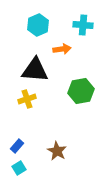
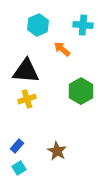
orange arrow: rotated 132 degrees counterclockwise
black triangle: moved 9 px left, 1 px down
green hexagon: rotated 20 degrees counterclockwise
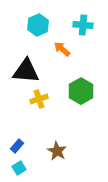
yellow cross: moved 12 px right
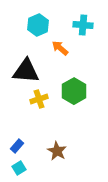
orange arrow: moved 2 px left, 1 px up
green hexagon: moved 7 px left
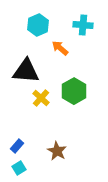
yellow cross: moved 2 px right, 1 px up; rotated 30 degrees counterclockwise
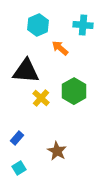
blue rectangle: moved 8 px up
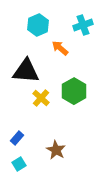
cyan cross: rotated 24 degrees counterclockwise
brown star: moved 1 px left, 1 px up
cyan square: moved 4 px up
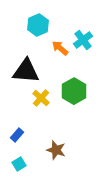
cyan cross: moved 15 px down; rotated 18 degrees counterclockwise
blue rectangle: moved 3 px up
brown star: rotated 12 degrees counterclockwise
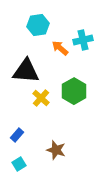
cyan hexagon: rotated 15 degrees clockwise
cyan cross: rotated 24 degrees clockwise
